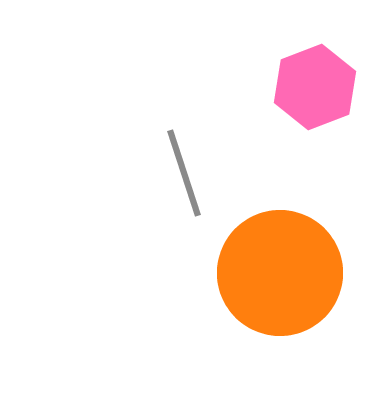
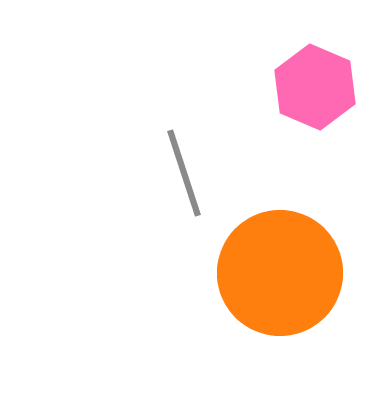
pink hexagon: rotated 16 degrees counterclockwise
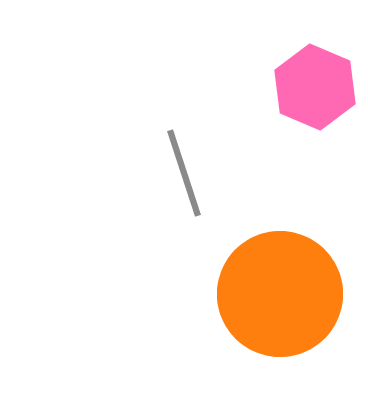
orange circle: moved 21 px down
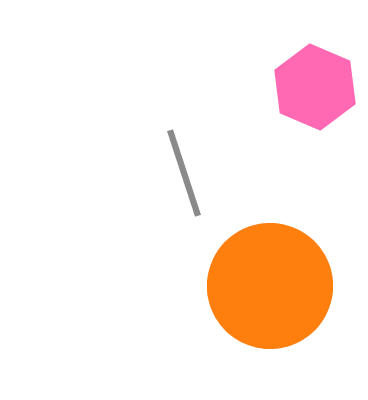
orange circle: moved 10 px left, 8 px up
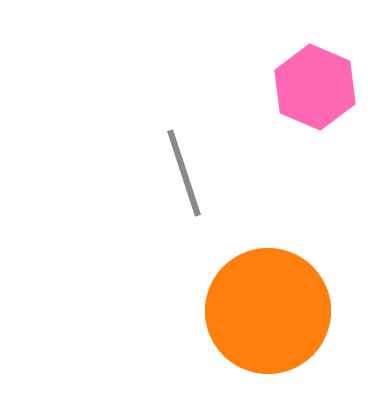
orange circle: moved 2 px left, 25 px down
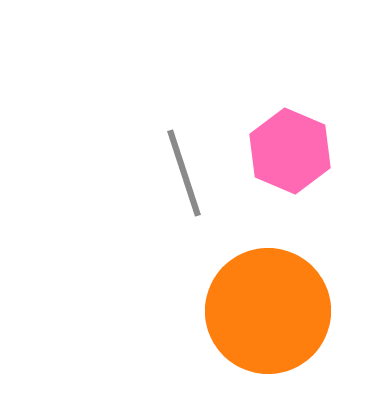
pink hexagon: moved 25 px left, 64 px down
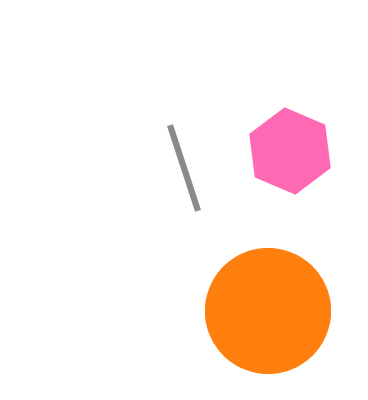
gray line: moved 5 px up
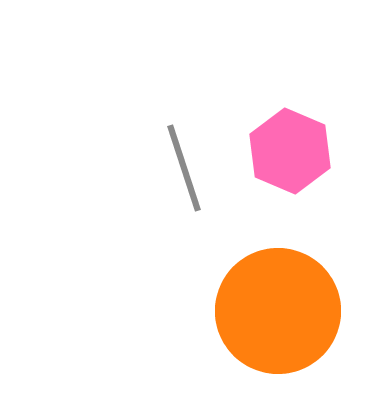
orange circle: moved 10 px right
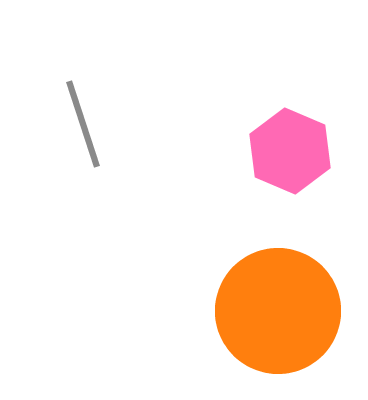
gray line: moved 101 px left, 44 px up
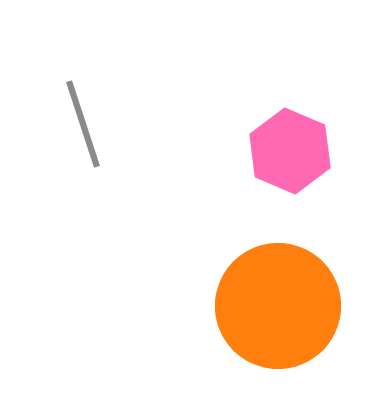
orange circle: moved 5 px up
